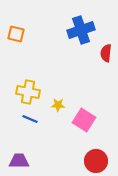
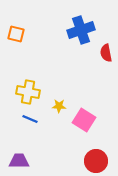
red semicircle: rotated 18 degrees counterclockwise
yellow star: moved 1 px right, 1 px down
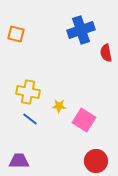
blue line: rotated 14 degrees clockwise
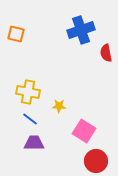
pink square: moved 11 px down
purple trapezoid: moved 15 px right, 18 px up
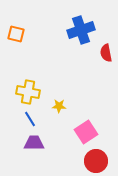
blue line: rotated 21 degrees clockwise
pink square: moved 2 px right, 1 px down; rotated 25 degrees clockwise
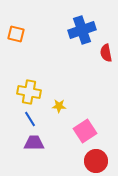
blue cross: moved 1 px right
yellow cross: moved 1 px right
pink square: moved 1 px left, 1 px up
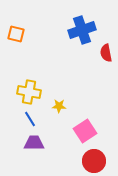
red circle: moved 2 px left
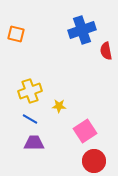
red semicircle: moved 2 px up
yellow cross: moved 1 px right, 1 px up; rotated 30 degrees counterclockwise
blue line: rotated 28 degrees counterclockwise
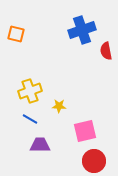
pink square: rotated 20 degrees clockwise
purple trapezoid: moved 6 px right, 2 px down
